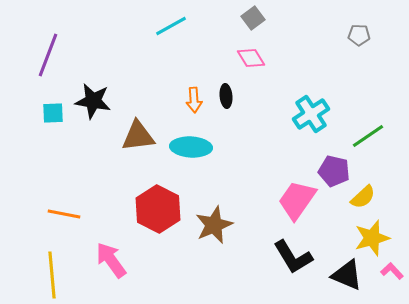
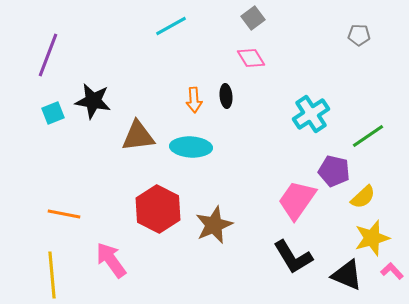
cyan square: rotated 20 degrees counterclockwise
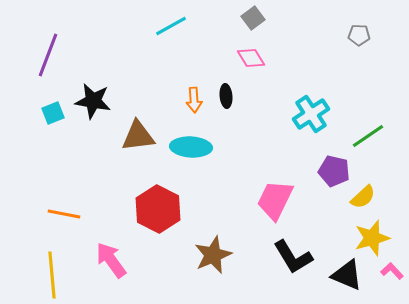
pink trapezoid: moved 22 px left; rotated 9 degrees counterclockwise
brown star: moved 1 px left, 30 px down
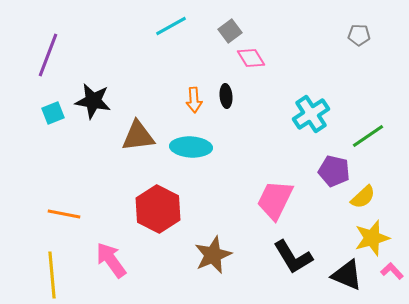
gray square: moved 23 px left, 13 px down
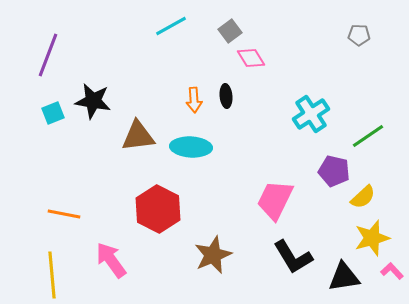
black triangle: moved 3 px left, 2 px down; rotated 32 degrees counterclockwise
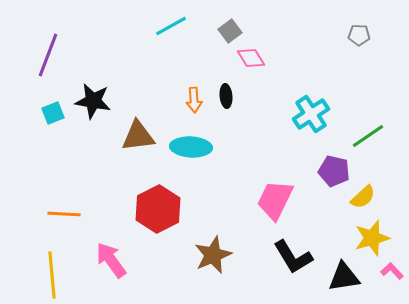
red hexagon: rotated 6 degrees clockwise
orange line: rotated 8 degrees counterclockwise
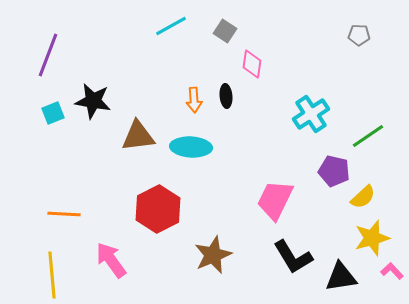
gray square: moved 5 px left; rotated 20 degrees counterclockwise
pink diamond: moved 1 px right, 6 px down; rotated 40 degrees clockwise
black triangle: moved 3 px left
